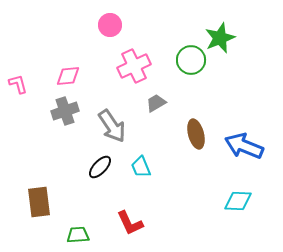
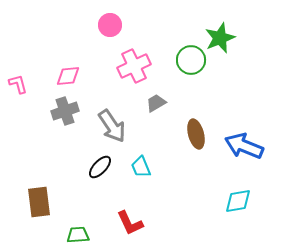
cyan diamond: rotated 12 degrees counterclockwise
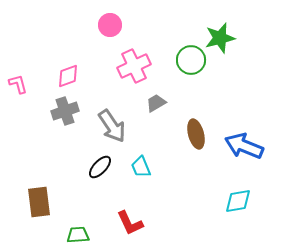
green star: rotated 8 degrees clockwise
pink diamond: rotated 15 degrees counterclockwise
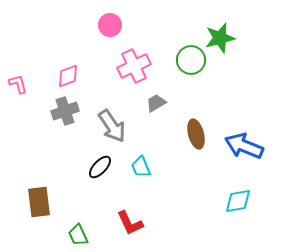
green trapezoid: rotated 110 degrees counterclockwise
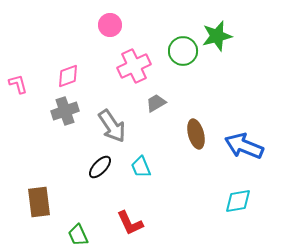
green star: moved 3 px left, 2 px up
green circle: moved 8 px left, 9 px up
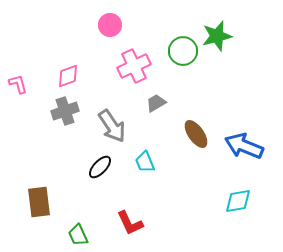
brown ellipse: rotated 20 degrees counterclockwise
cyan trapezoid: moved 4 px right, 5 px up
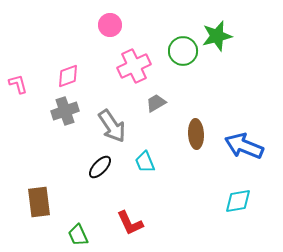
brown ellipse: rotated 32 degrees clockwise
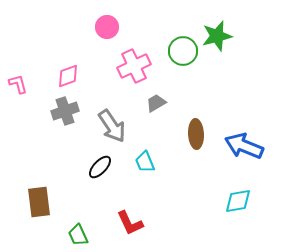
pink circle: moved 3 px left, 2 px down
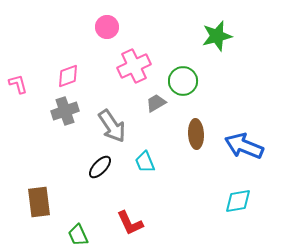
green circle: moved 30 px down
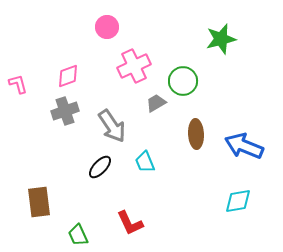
green star: moved 4 px right, 3 px down
